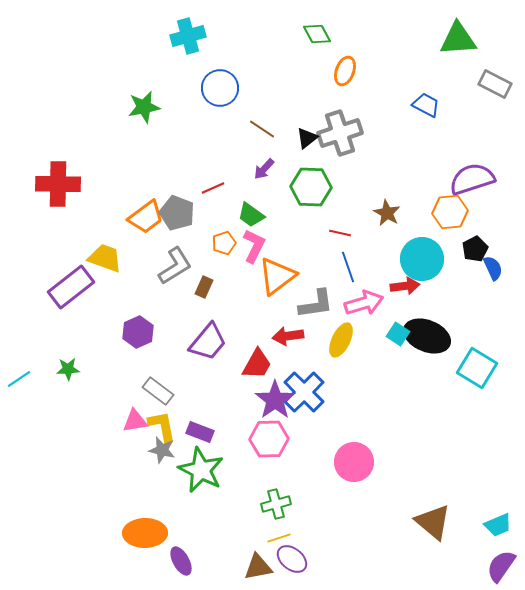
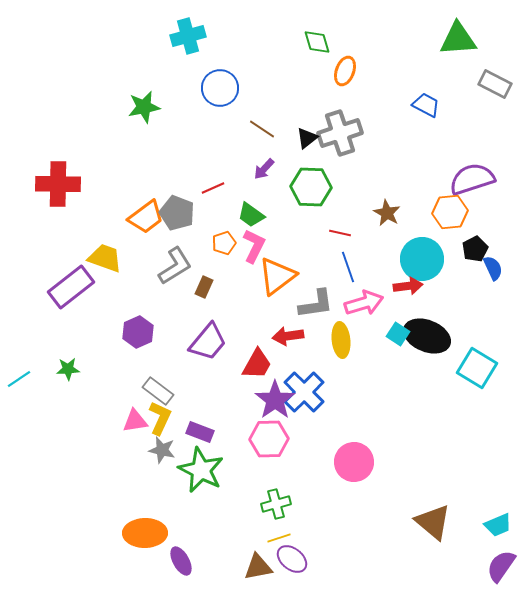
green diamond at (317, 34): moved 8 px down; rotated 12 degrees clockwise
red arrow at (405, 286): moved 3 px right
yellow ellipse at (341, 340): rotated 32 degrees counterclockwise
yellow L-shape at (162, 426): moved 2 px left, 8 px up; rotated 36 degrees clockwise
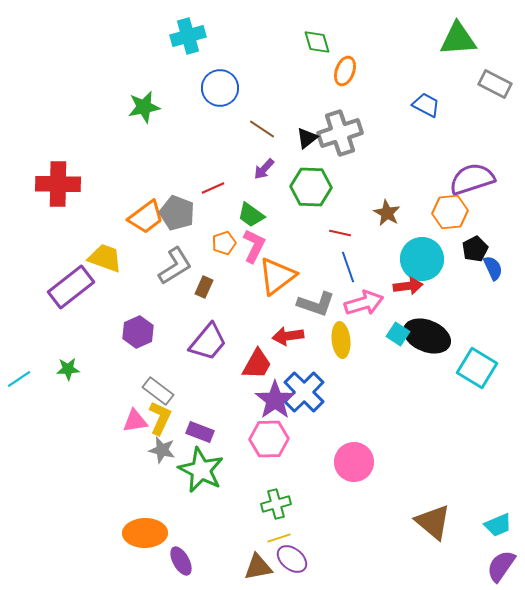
gray L-shape at (316, 304): rotated 27 degrees clockwise
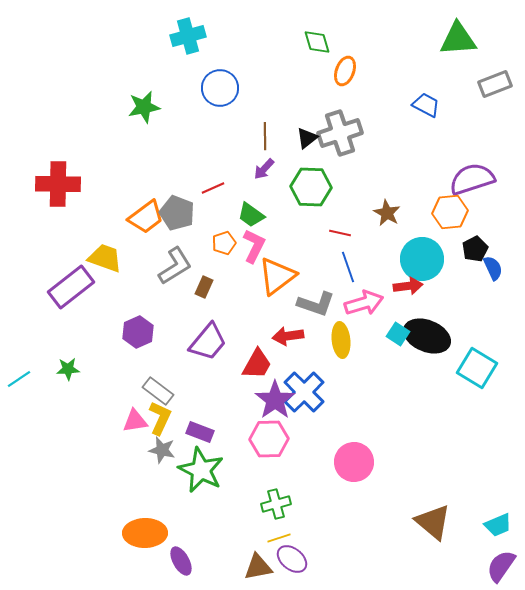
gray rectangle at (495, 84): rotated 48 degrees counterclockwise
brown line at (262, 129): moved 3 px right, 7 px down; rotated 56 degrees clockwise
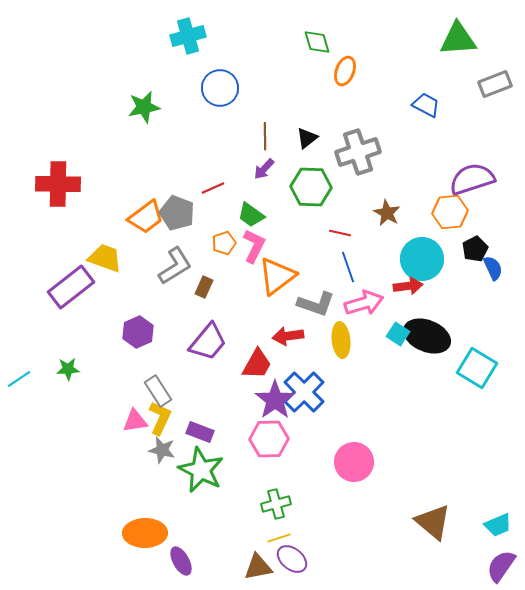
gray cross at (340, 133): moved 18 px right, 19 px down
gray rectangle at (158, 391): rotated 20 degrees clockwise
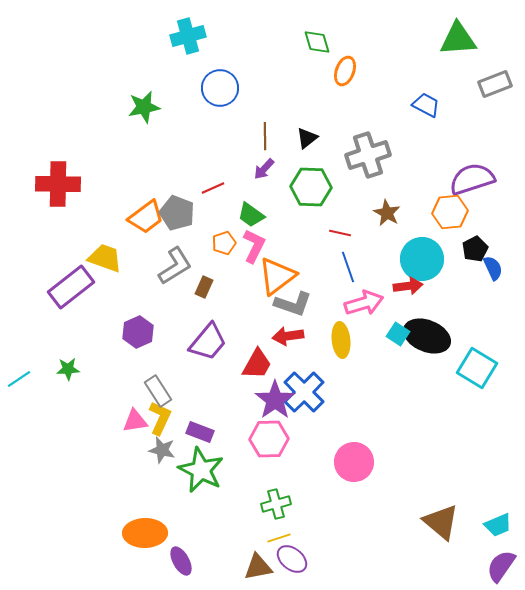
gray cross at (358, 152): moved 10 px right, 3 px down
gray L-shape at (316, 304): moved 23 px left
brown triangle at (433, 522): moved 8 px right
